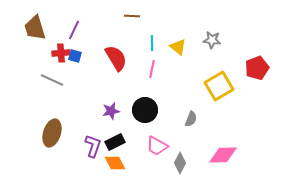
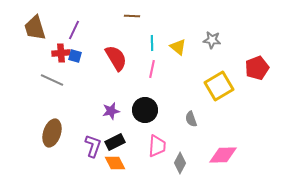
gray semicircle: rotated 140 degrees clockwise
pink trapezoid: rotated 115 degrees counterclockwise
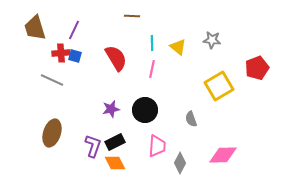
purple star: moved 2 px up
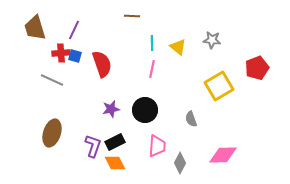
red semicircle: moved 14 px left, 6 px down; rotated 12 degrees clockwise
